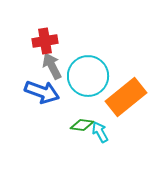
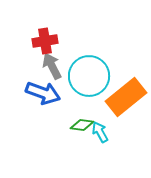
cyan circle: moved 1 px right
blue arrow: moved 1 px right, 1 px down
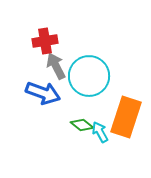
gray arrow: moved 4 px right
orange rectangle: moved 20 px down; rotated 33 degrees counterclockwise
green diamond: rotated 30 degrees clockwise
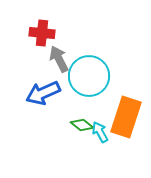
red cross: moved 3 px left, 8 px up; rotated 15 degrees clockwise
gray arrow: moved 3 px right, 7 px up
blue arrow: rotated 136 degrees clockwise
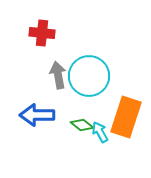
gray arrow: moved 1 px left, 16 px down; rotated 16 degrees clockwise
blue arrow: moved 6 px left, 22 px down; rotated 24 degrees clockwise
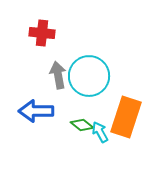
blue arrow: moved 1 px left, 4 px up
